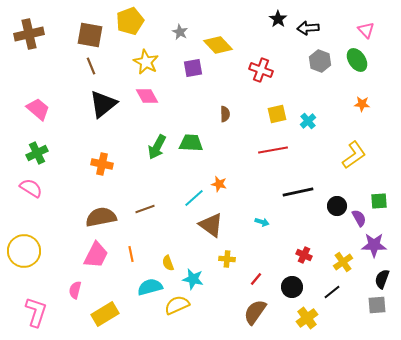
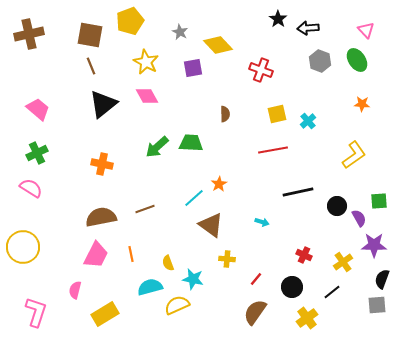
green arrow at (157, 147): rotated 20 degrees clockwise
orange star at (219, 184): rotated 28 degrees clockwise
yellow circle at (24, 251): moved 1 px left, 4 px up
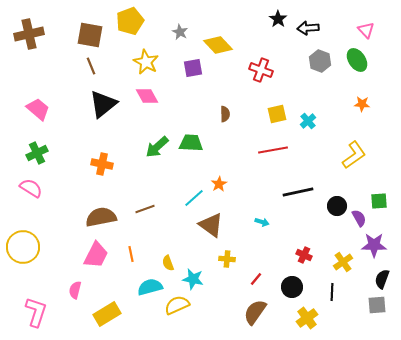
black line at (332, 292): rotated 48 degrees counterclockwise
yellow rectangle at (105, 314): moved 2 px right
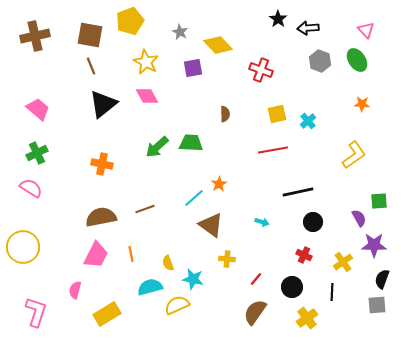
brown cross at (29, 34): moved 6 px right, 2 px down
black circle at (337, 206): moved 24 px left, 16 px down
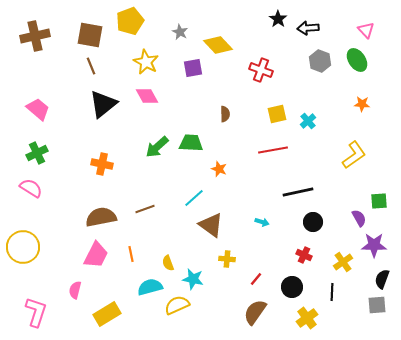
orange star at (219, 184): moved 15 px up; rotated 21 degrees counterclockwise
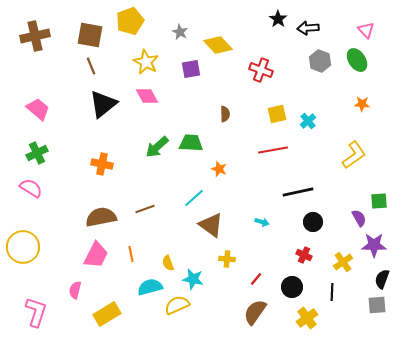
purple square at (193, 68): moved 2 px left, 1 px down
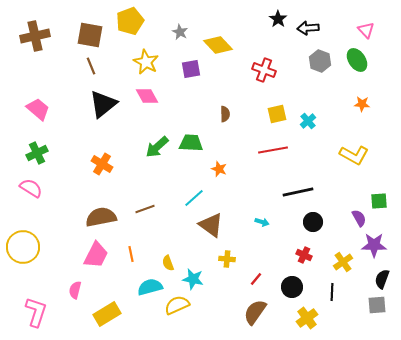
red cross at (261, 70): moved 3 px right
yellow L-shape at (354, 155): rotated 64 degrees clockwise
orange cross at (102, 164): rotated 20 degrees clockwise
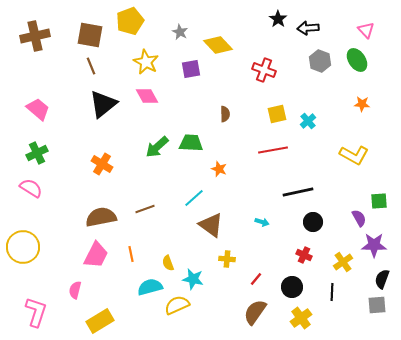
yellow rectangle at (107, 314): moved 7 px left, 7 px down
yellow cross at (307, 318): moved 6 px left
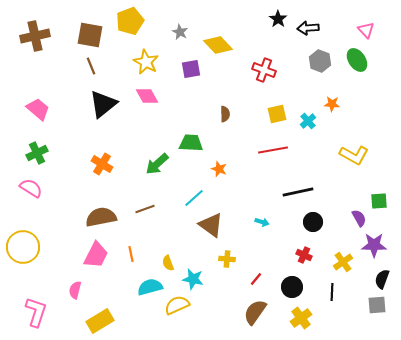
orange star at (362, 104): moved 30 px left
green arrow at (157, 147): moved 17 px down
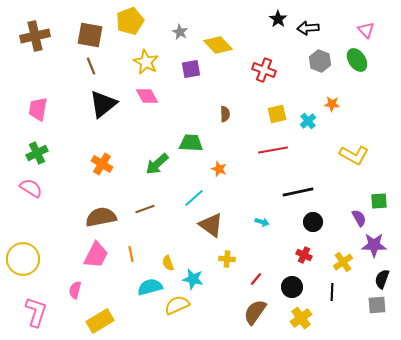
pink trapezoid at (38, 109): rotated 120 degrees counterclockwise
yellow circle at (23, 247): moved 12 px down
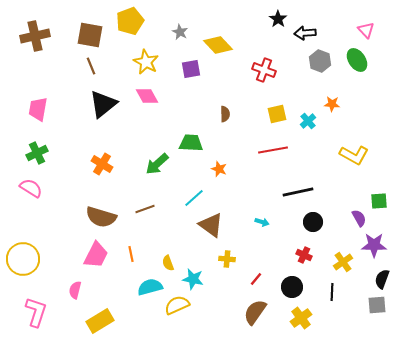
black arrow at (308, 28): moved 3 px left, 5 px down
brown semicircle at (101, 217): rotated 152 degrees counterclockwise
